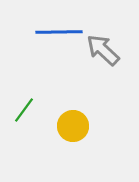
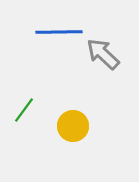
gray arrow: moved 4 px down
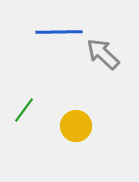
yellow circle: moved 3 px right
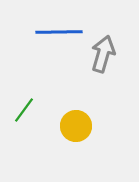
gray arrow: rotated 63 degrees clockwise
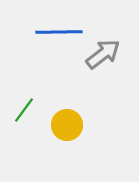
gray arrow: rotated 36 degrees clockwise
yellow circle: moved 9 px left, 1 px up
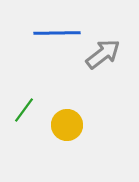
blue line: moved 2 px left, 1 px down
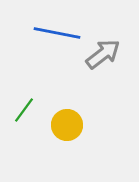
blue line: rotated 12 degrees clockwise
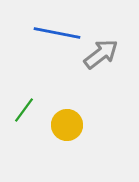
gray arrow: moved 2 px left
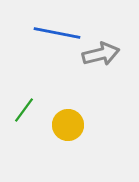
gray arrow: rotated 24 degrees clockwise
yellow circle: moved 1 px right
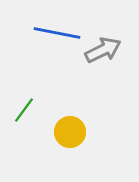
gray arrow: moved 2 px right, 4 px up; rotated 12 degrees counterclockwise
yellow circle: moved 2 px right, 7 px down
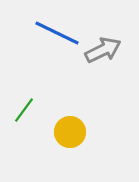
blue line: rotated 15 degrees clockwise
